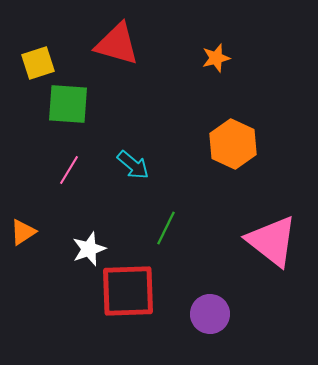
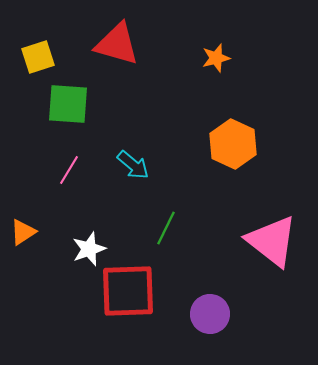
yellow square: moved 6 px up
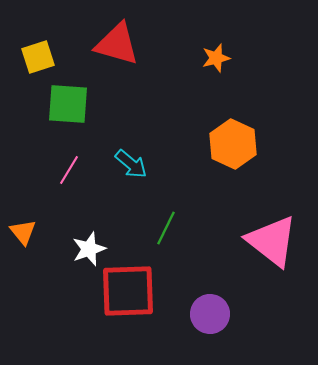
cyan arrow: moved 2 px left, 1 px up
orange triangle: rotated 36 degrees counterclockwise
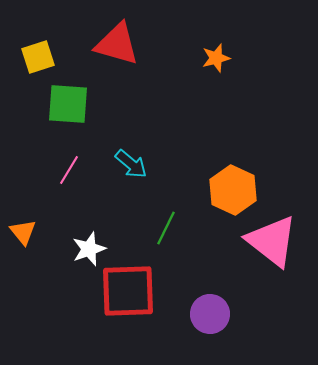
orange hexagon: moved 46 px down
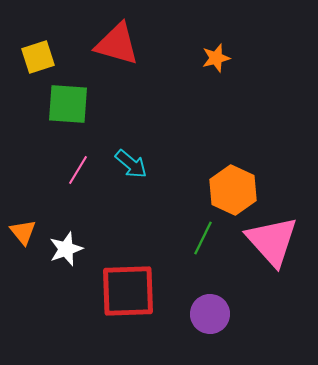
pink line: moved 9 px right
green line: moved 37 px right, 10 px down
pink triangle: rotated 10 degrees clockwise
white star: moved 23 px left
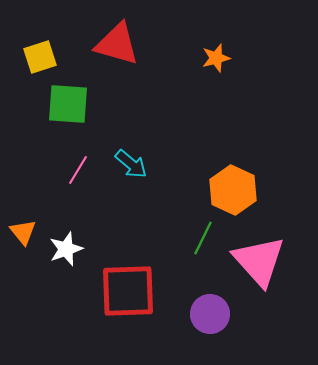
yellow square: moved 2 px right
pink triangle: moved 13 px left, 20 px down
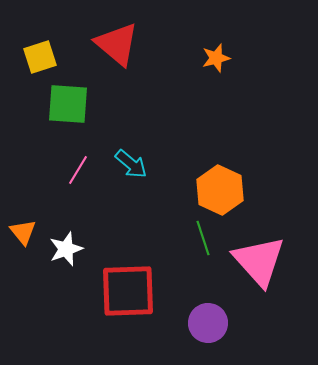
red triangle: rotated 24 degrees clockwise
orange hexagon: moved 13 px left
green line: rotated 44 degrees counterclockwise
purple circle: moved 2 px left, 9 px down
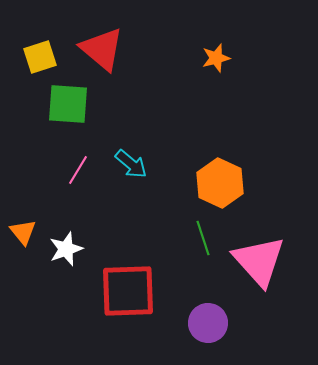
red triangle: moved 15 px left, 5 px down
orange hexagon: moved 7 px up
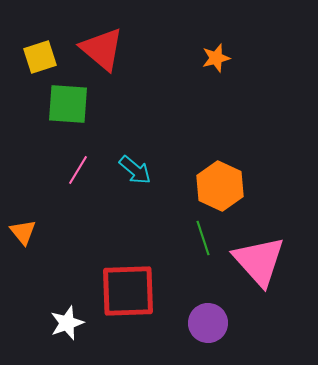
cyan arrow: moved 4 px right, 6 px down
orange hexagon: moved 3 px down
white star: moved 1 px right, 74 px down
